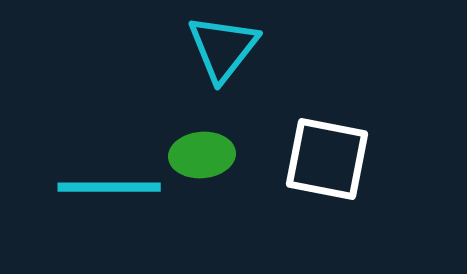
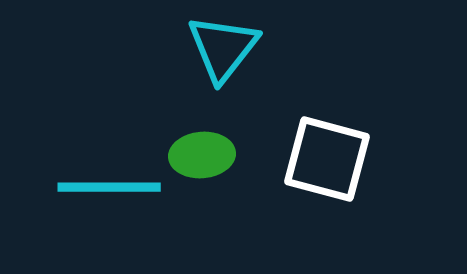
white square: rotated 4 degrees clockwise
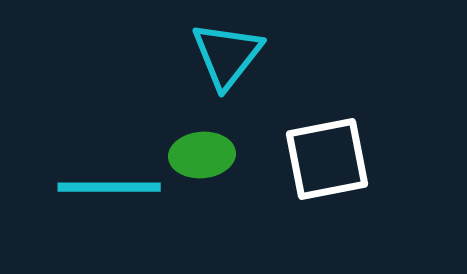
cyan triangle: moved 4 px right, 7 px down
white square: rotated 26 degrees counterclockwise
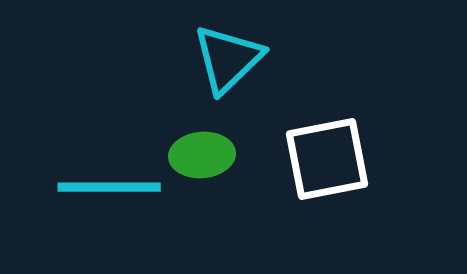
cyan triangle: moved 1 px right, 4 px down; rotated 8 degrees clockwise
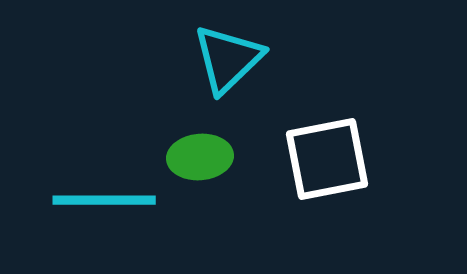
green ellipse: moved 2 px left, 2 px down
cyan line: moved 5 px left, 13 px down
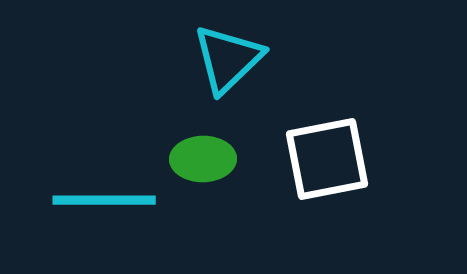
green ellipse: moved 3 px right, 2 px down; rotated 4 degrees clockwise
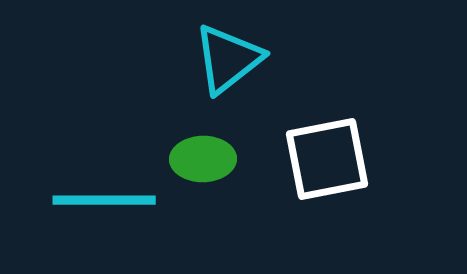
cyan triangle: rotated 6 degrees clockwise
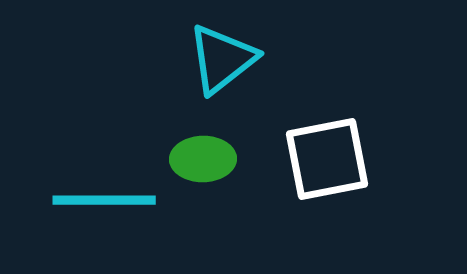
cyan triangle: moved 6 px left
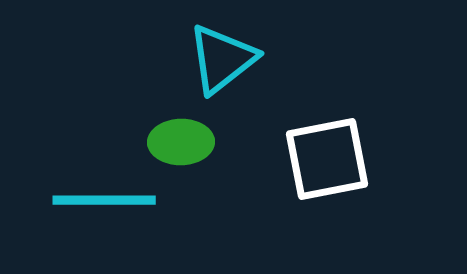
green ellipse: moved 22 px left, 17 px up
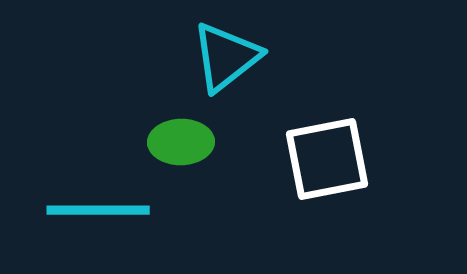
cyan triangle: moved 4 px right, 2 px up
cyan line: moved 6 px left, 10 px down
